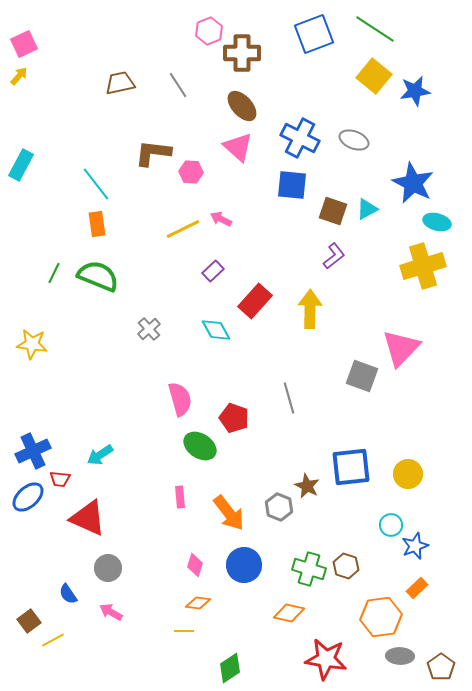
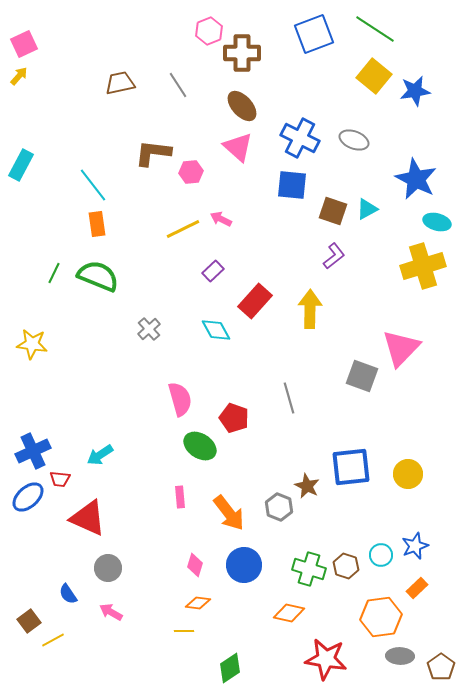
pink hexagon at (191, 172): rotated 10 degrees counterclockwise
blue star at (413, 183): moved 3 px right, 4 px up
cyan line at (96, 184): moved 3 px left, 1 px down
cyan circle at (391, 525): moved 10 px left, 30 px down
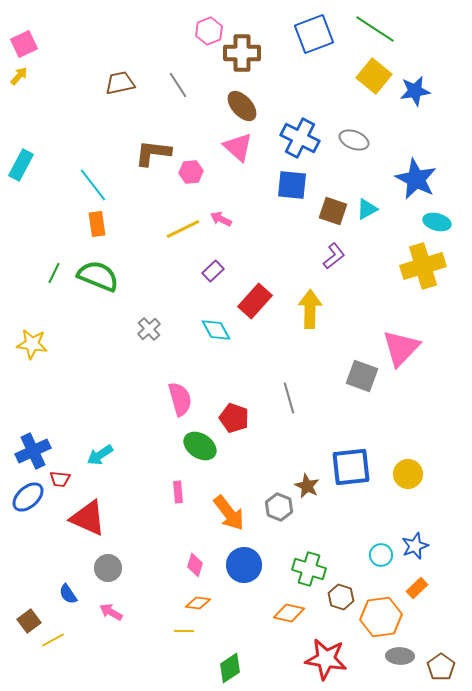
pink rectangle at (180, 497): moved 2 px left, 5 px up
brown hexagon at (346, 566): moved 5 px left, 31 px down
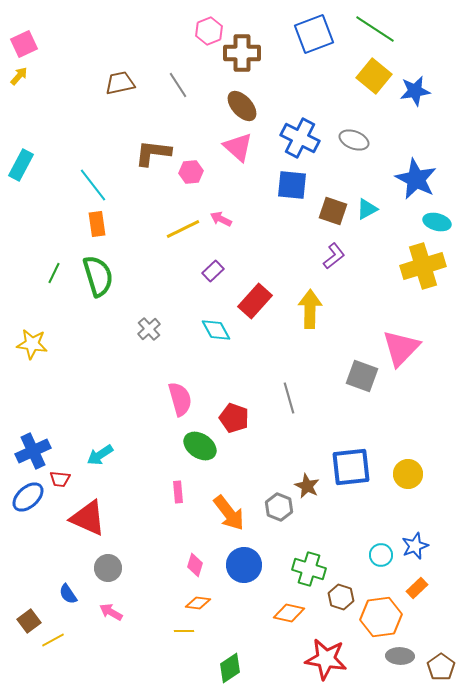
green semicircle at (98, 276): rotated 51 degrees clockwise
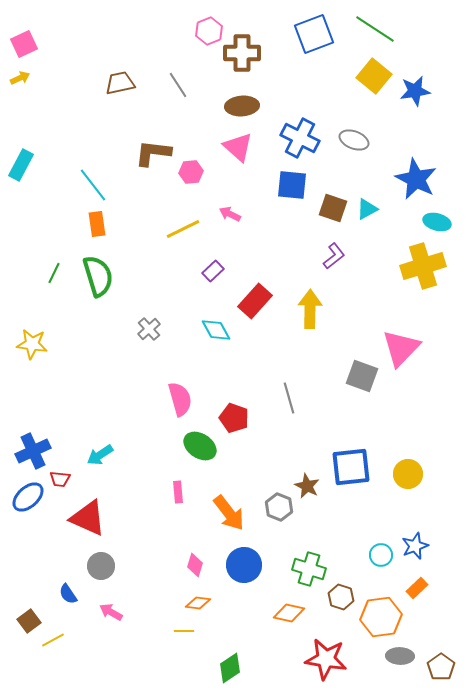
yellow arrow at (19, 76): moved 1 px right, 2 px down; rotated 24 degrees clockwise
brown ellipse at (242, 106): rotated 52 degrees counterclockwise
brown square at (333, 211): moved 3 px up
pink arrow at (221, 219): moved 9 px right, 5 px up
gray circle at (108, 568): moved 7 px left, 2 px up
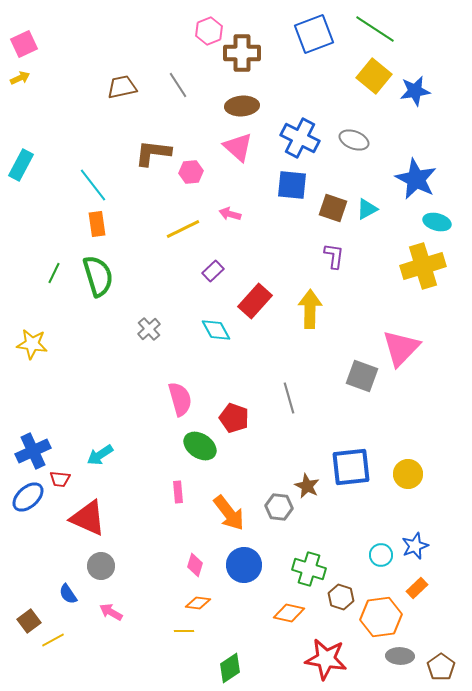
brown trapezoid at (120, 83): moved 2 px right, 4 px down
pink arrow at (230, 214): rotated 10 degrees counterclockwise
purple L-shape at (334, 256): rotated 44 degrees counterclockwise
gray hexagon at (279, 507): rotated 16 degrees counterclockwise
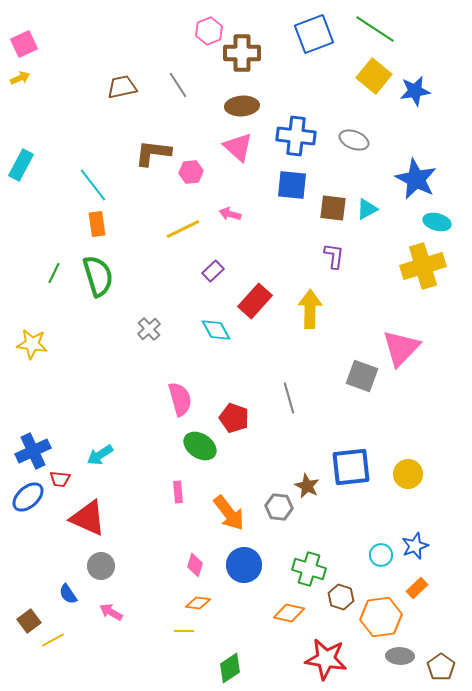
blue cross at (300, 138): moved 4 px left, 2 px up; rotated 21 degrees counterclockwise
brown square at (333, 208): rotated 12 degrees counterclockwise
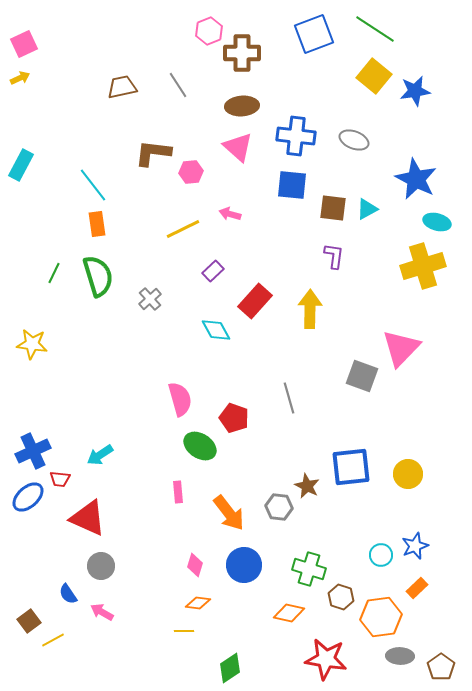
gray cross at (149, 329): moved 1 px right, 30 px up
pink arrow at (111, 612): moved 9 px left
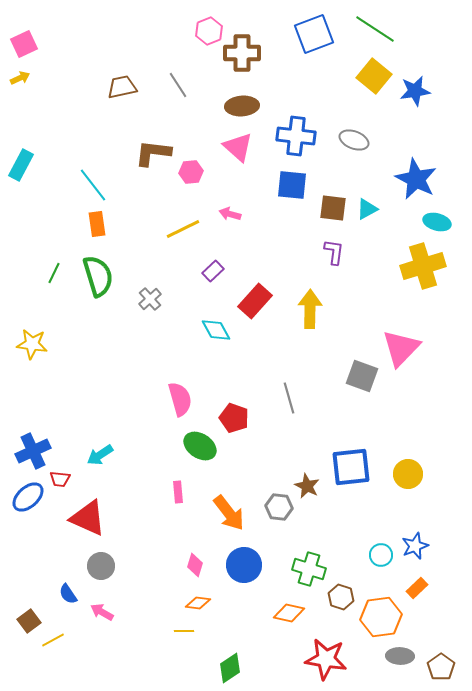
purple L-shape at (334, 256): moved 4 px up
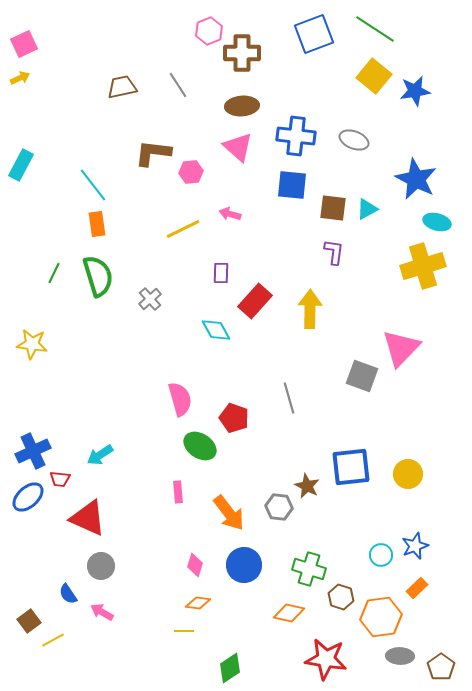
purple rectangle at (213, 271): moved 8 px right, 2 px down; rotated 45 degrees counterclockwise
